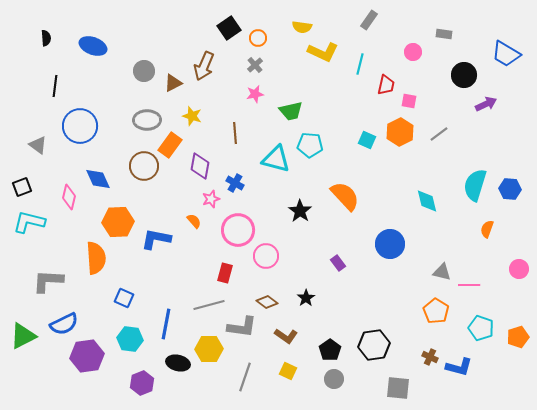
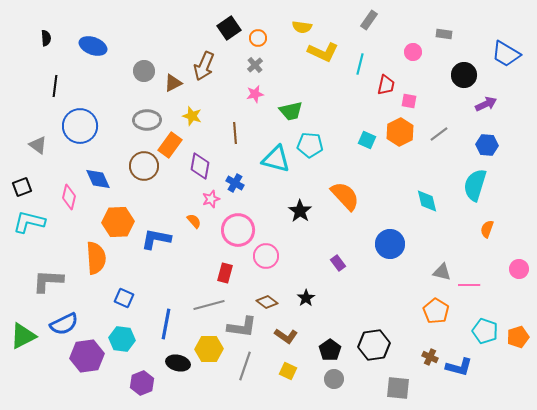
blue hexagon at (510, 189): moved 23 px left, 44 px up
cyan pentagon at (481, 328): moved 4 px right, 3 px down
cyan hexagon at (130, 339): moved 8 px left
gray line at (245, 377): moved 11 px up
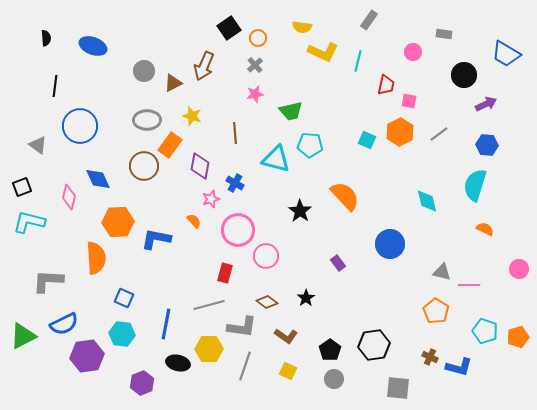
cyan line at (360, 64): moved 2 px left, 3 px up
orange semicircle at (487, 229): moved 2 px left; rotated 96 degrees clockwise
cyan hexagon at (122, 339): moved 5 px up
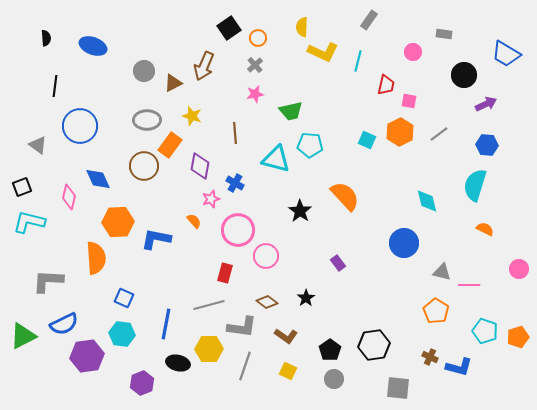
yellow semicircle at (302, 27): rotated 84 degrees clockwise
blue circle at (390, 244): moved 14 px right, 1 px up
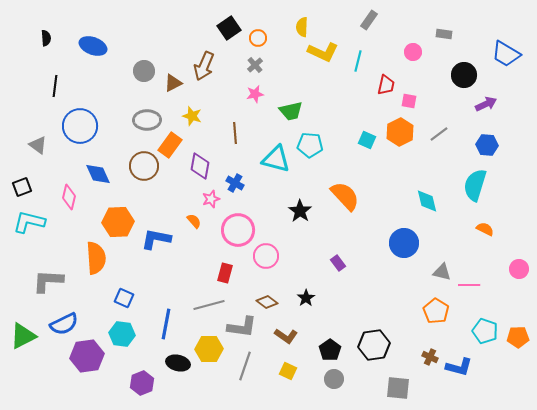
blue diamond at (98, 179): moved 5 px up
orange pentagon at (518, 337): rotated 15 degrees clockwise
